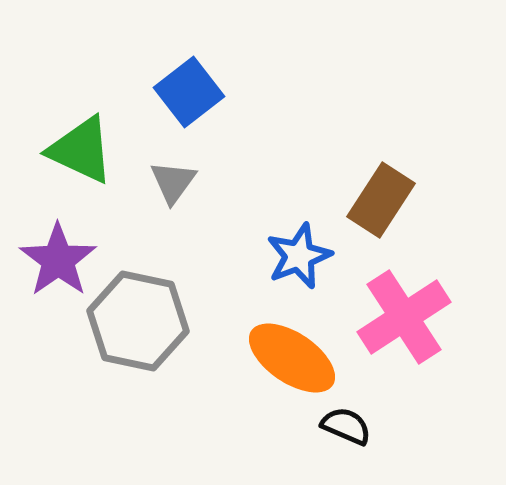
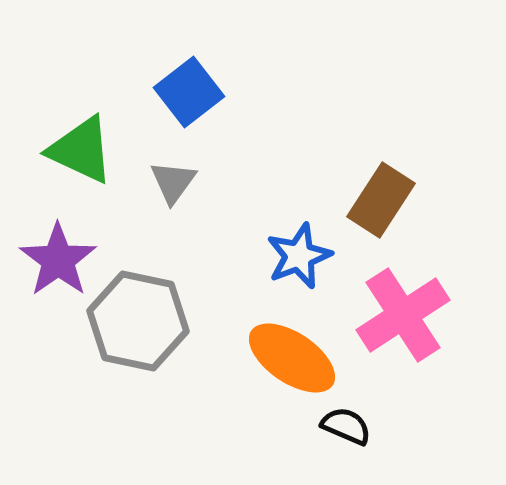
pink cross: moved 1 px left, 2 px up
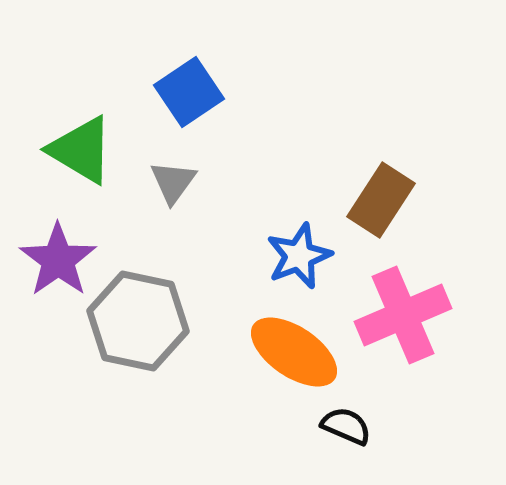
blue square: rotated 4 degrees clockwise
green triangle: rotated 6 degrees clockwise
pink cross: rotated 10 degrees clockwise
orange ellipse: moved 2 px right, 6 px up
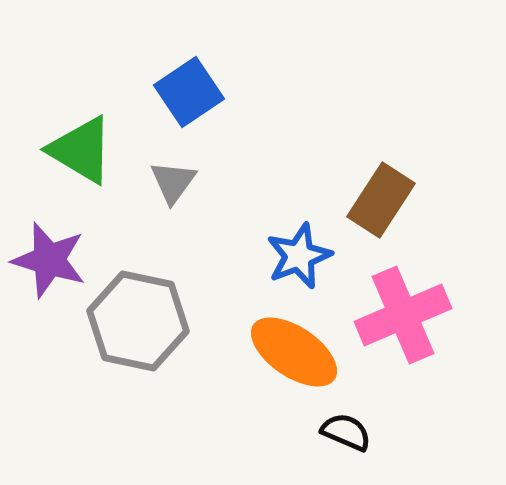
purple star: moved 9 px left; rotated 20 degrees counterclockwise
black semicircle: moved 6 px down
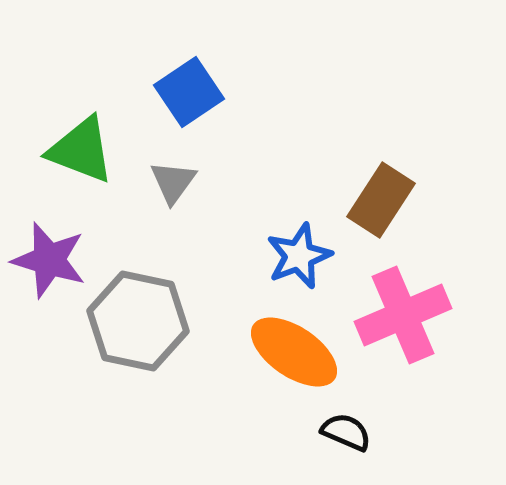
green triangle: rotated 10 degrees counterclockwise
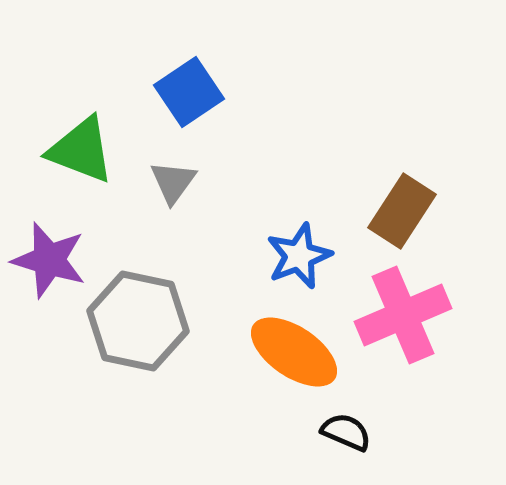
brown rectangle: moved 21 px right, 11 px down
